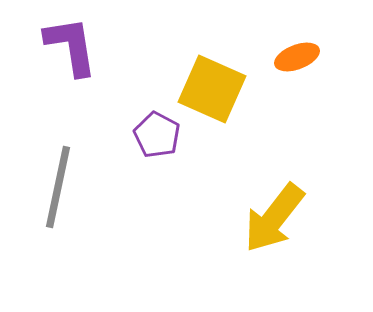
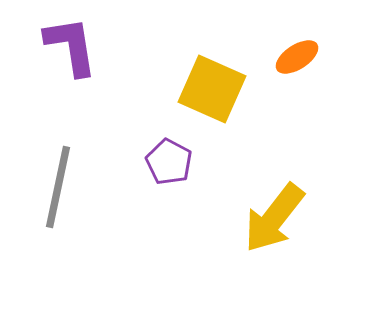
orange ellipse: rotated 12 degrees counterclockwise
purple pentagon: moved 12 px right, 27 px down
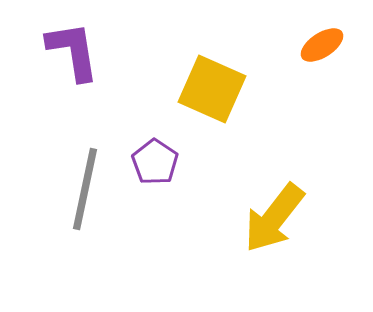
purple L-shape: moved 2 px right, 5 px down
orange ellipse: moved 25 px right, 12 px up
purple pentagon: moved 14 px left; rotated 6 degrees clockwise
gray line: moved 27 px right, 2 px down
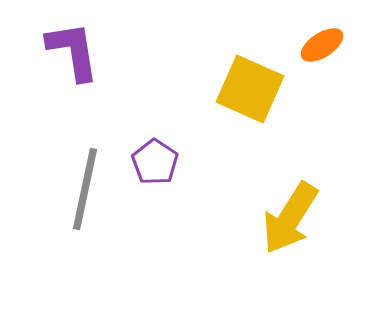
yellow square: moved 38 px right
yellow arrow: moved 16 px right; rotated 6 degrees counterclockwise
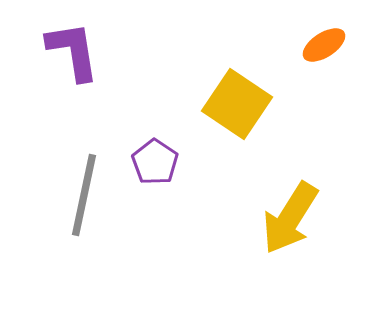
orange ellipse: moved 2 px right
yellow square: moved 13 px left, 15 px down; rotated 10 degrees clockwise
gray line: moved 1 px left, 6 px down
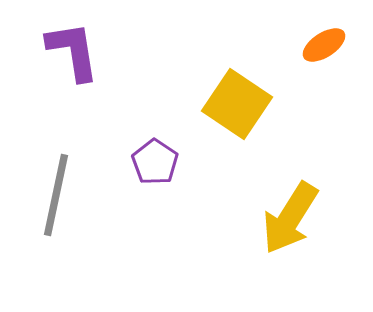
gray line: moved 28 px left
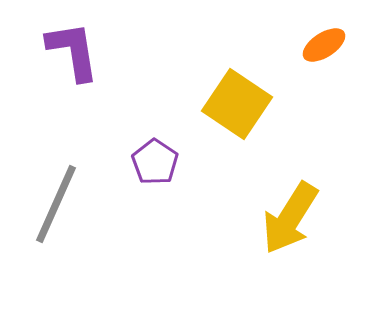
gray line: moved 9 px down; rotated 12 degrees clockwise
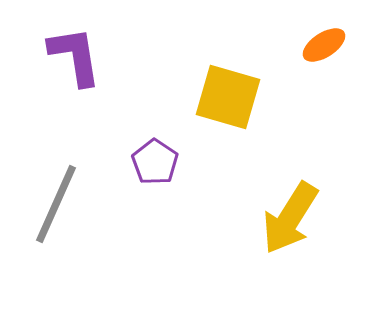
purple L-shape: moved 2 px right, 5 px down
yellow square: moved 9 px left, 7 px up; rotated 18 degrees counterclockwise
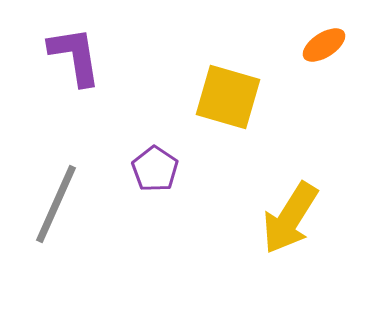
purple pentagon: moved 7 px down
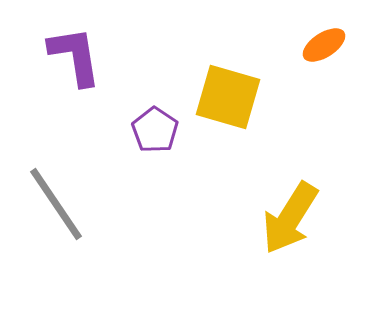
purple pentagon: moved 39 px up
gray line: rotated 58 degrees counterclockwise
